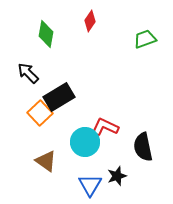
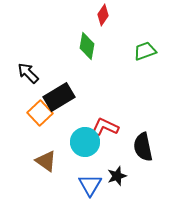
red diamond: moved 13 px right, 6 px up
green diamond: moved 41 px right, 12 px down
green trapezoid: moved 12 px down
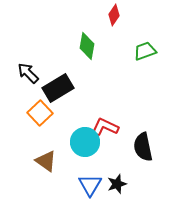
red diamond: moved 11 px right
black rectangle: moved 1 px left, 9 px up
black star: moved 8 px down
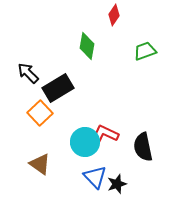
red L-shape: moved 7 px down
brown triangle: moved 6 px left, 3 px down
blue triangle: moved 5 px right, 8 px up; rotated 15 degrees counterclockwise
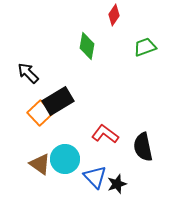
green trapezoid: moved 4 px up
black rectangle: moved 13 px down
red L-shape: rotated 12 degrees clockwise
cyan circle: moved 20 px left, 17 px down
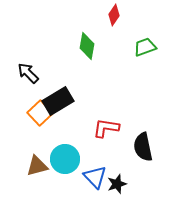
red L-shape: moved 1 px right, 6 px up; rotated 28 degrees counterclockwise
brown triangle: moved 3 px left, 2 px down; rotated 50 degrees counterclockwise
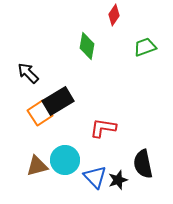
orange square: rotated 10 degrees clockwise
red L-shape: moved 3 px left
black semicircle: moved 17 px down
cyan circle: moved 1 px down
black star: moved 1 px right, 4 px up
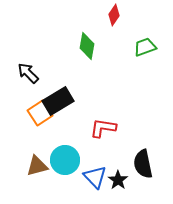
black star: rotated 18 degrees counterclockwise
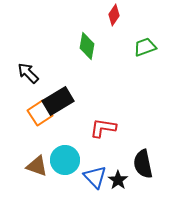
brown triangle: rotated 35 degrees clockwise
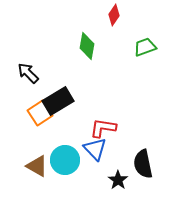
brown triangle: rotated 10 degrees clockwise
blue triangle: moved 28 px up
